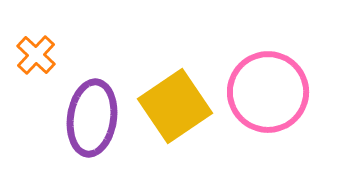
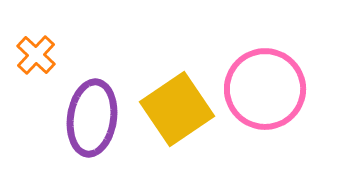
pink circle: moved 3 px left, 3 px up
yellow square: moved 2 px right, 3 px down
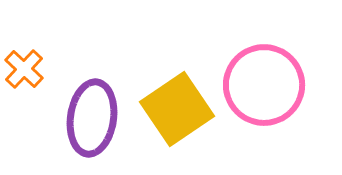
orange cross: moved 12 px left, 14 px down
pink circle: moved 1 px left, 4 px up
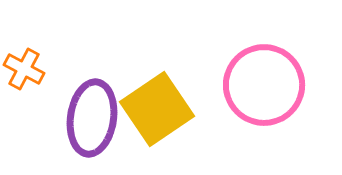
orange cross: rotated 15 degrees counterclockwise
yellow square: moved 20 px left
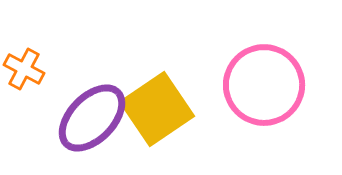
purple ellipse: rotated 36 degrees clockwise
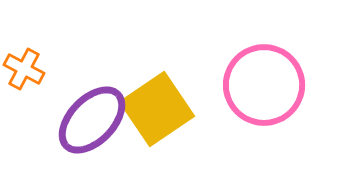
purple ellipse: moved 2 px down
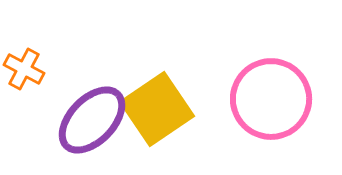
pink circle: moved 7 px right, 14 px down
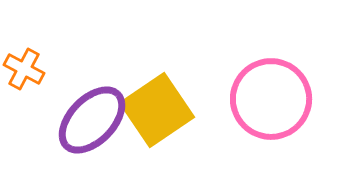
yellow square: moved 1 px down
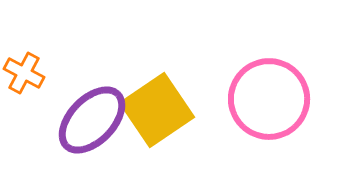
orange cross: moved 4 px down
pink circle: moved 2 px left
